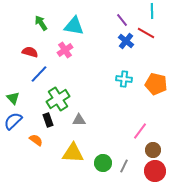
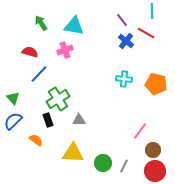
pink cross: rotated 14 degrees clockwise
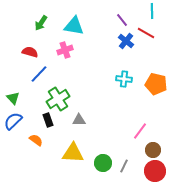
green arrow: rotated 112 degrees counterclockwise
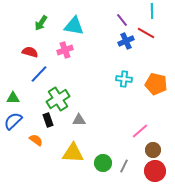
blue cross: rotated 28 degrees clockwise
green triangle: rotated 48 degrees counterclockwise
pink line: rotated 12 degrees clockwise
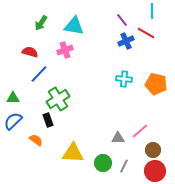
gray triangle: moved 39 px right, 18 px down
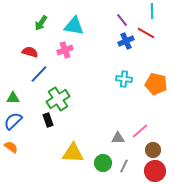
orange semicircle: moved 25 px left, 7 px down
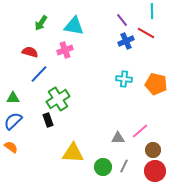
green circle: moved 4 px down
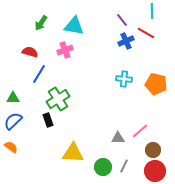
blue line: rotated 12 degrees counterclockwise
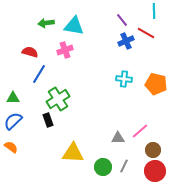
cyan line: moved 2 px right
green arrow: moved 5 px right; rotated 49 degrees clockwise
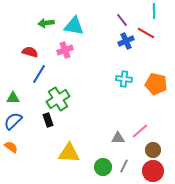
yellow triangle: moved 4 px left
red circle: moved 2 px left
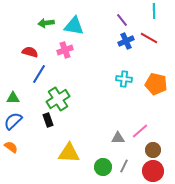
red line: moved 3 px right, 5 px down
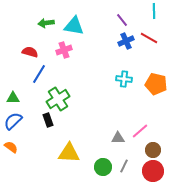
pink cross: moved 1 px left
